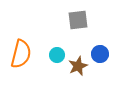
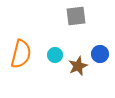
gray square: moved 2 px left, 4 px up
cyan circle: moved 2 px left
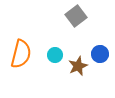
gray square: rotated 30 degrees counterclockwise
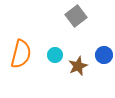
blue circle: moved 4 px right, 1 px down
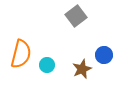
cyan circle: moved 8 px left, 10 px down
brown star: moved 4 px right, 3 px down
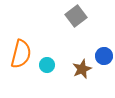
blue circle: moved 1 px down
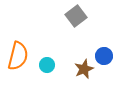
orange semicircle: moved 3 px left, 2 px down
brown star: moved 2 px right
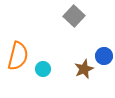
gray square: moved 2 px left; rotated 10 degrees counterclockwise
cyan circle: moved 4 px left, 4 px down
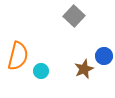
cyan circle: moved 2 px left, 2 px down
